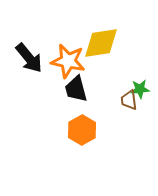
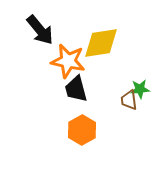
black arrow: moved 11 px right, 28 px up
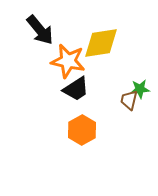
black trapezoid: rotated 108 degrees counterclockwise
brown trapezoid: rotated 20 degrees clockwise
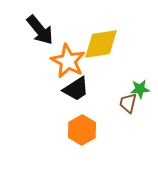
yellow diamond: moved 1 px down
orange star: rotated 16 degrees clockwise
brown trapezoid: moved 1 px left, 3 px down
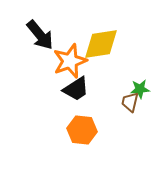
black arrow: moved 5 px down
orange star: moved 2 px right; rotated 24 degrees clockwise
brown trapezoid: moved 2 px right, 1 px up
orange hexagon: rotated 24 degrees counterclockwise
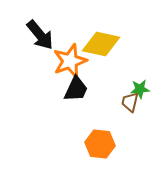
yellow diamond: rotated 21 degrees clockwise
black trapezoid: rotated 32 degrees counterclockwise
orange hexagon: moved 18 px right, 14 px down
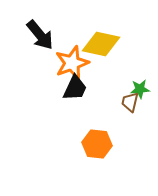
orange star: moved 2 px right, 2 px down
black trapezoid: moved 1 px left, 1 px up
orange hexagon: moved 3 px left
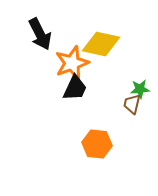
black arrow: moved 1 px up; rotated 12 degrees clockwise
brown trapezoid: moved 2 px right, 2 px down
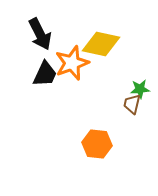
black trapezoid: moved 30 px left, 14 px up
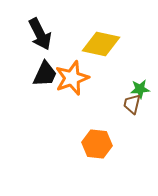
orange star: moved 15 px down
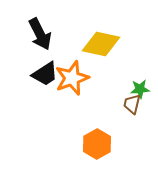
black trapezoid: rotated 32 degrees clockwise
orange hexagon: rotated 24 degrees clockwise
